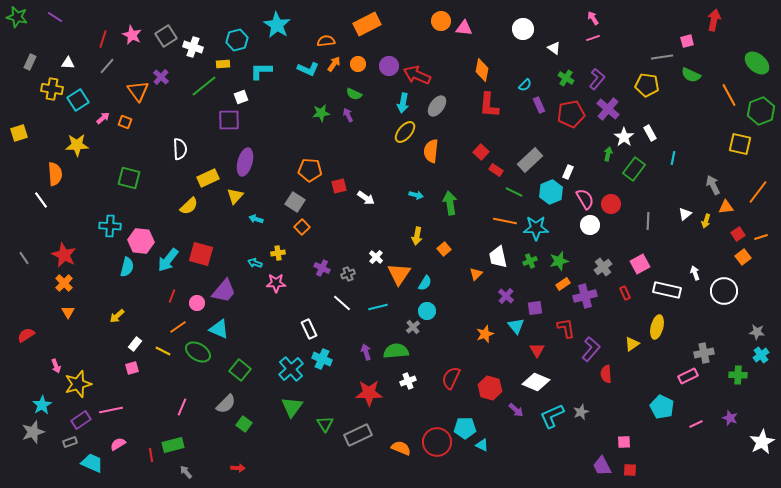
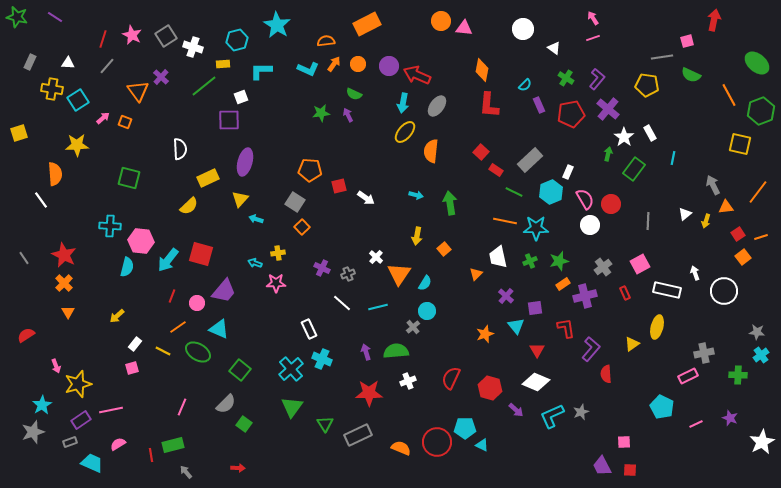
yellow triangle at (235, 196): moved 5 px right, 3 px down
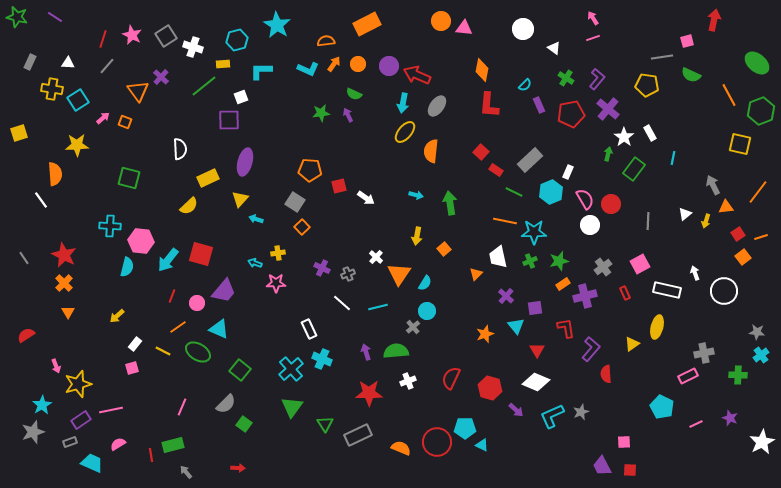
cyan star at (536, 228): moved 2 px left, 4 px down
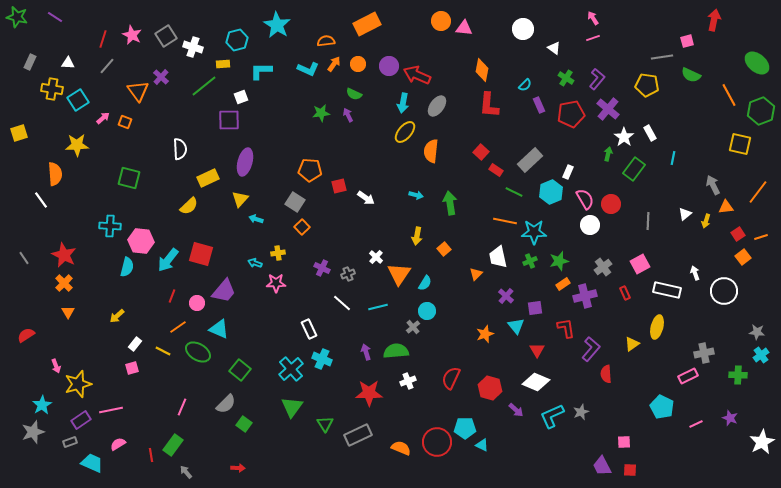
green rectangle at (173, 445): rotated 40 degrees counterclockwise
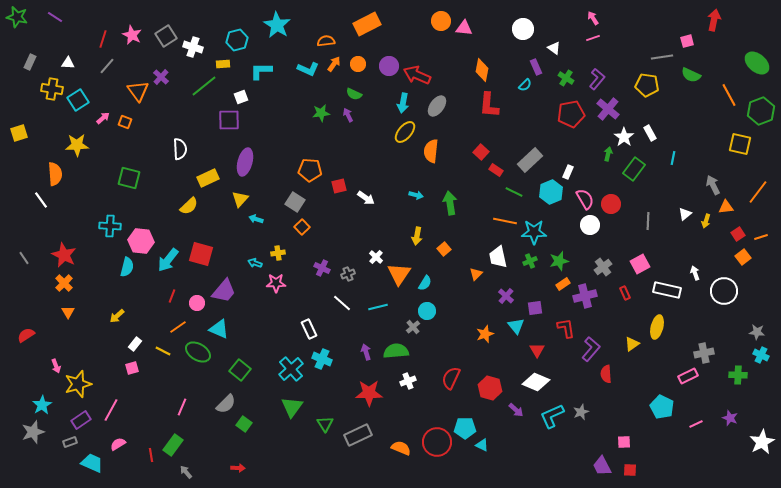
purple rectangle at (539, 105): moved 3 px left, 38 px up
cyan cross at (761, 355): rotated 28 degrees counterclockwise
pink line at (111, 410): rotated 50 degrees counterclockwise
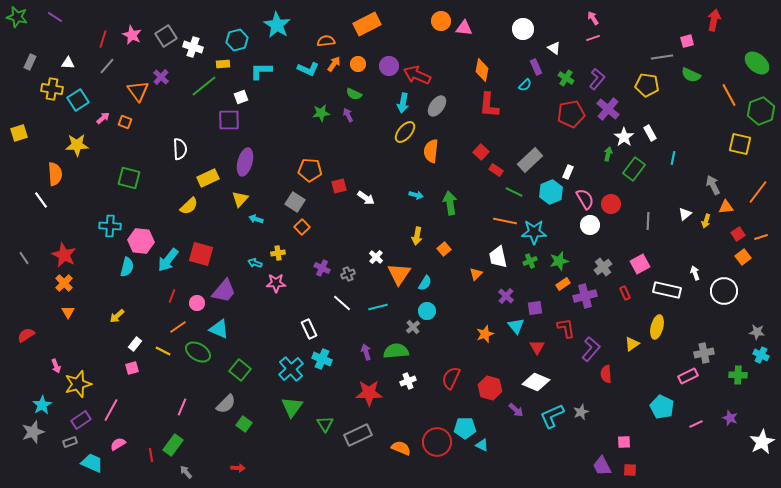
red triangle at (537, 350): moved 3 px up
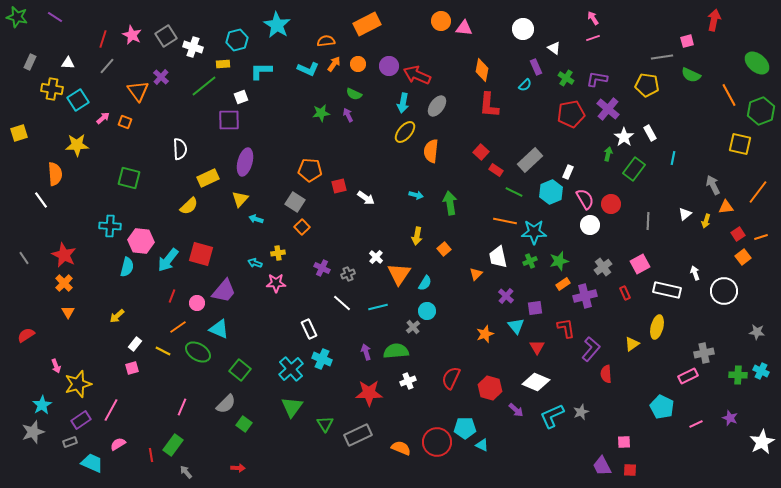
purple L-shape at (597, 79): rotated 120 degrees counterclockwise
cyan cross at (761, 355): moved 16 px down
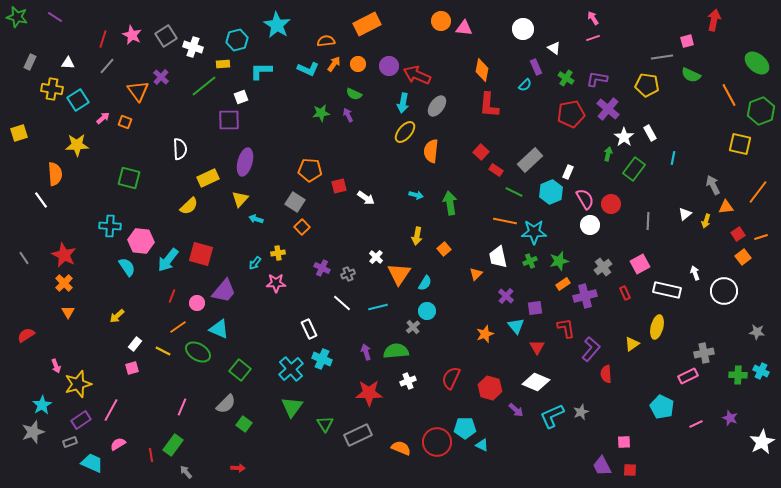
cyan arrow at (255, 263): rotated 72 degrees counterclockwise
cyan semicircle at (127, 267): rotated 48 degrees counterclockwise
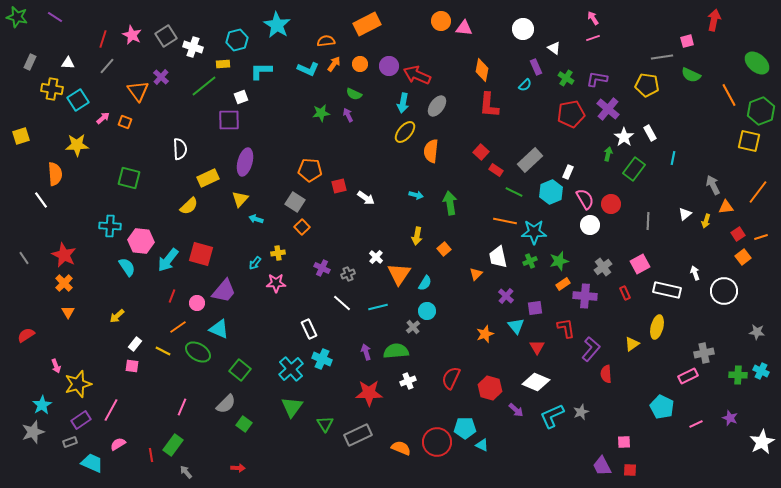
orange circle at (358, 64): moved 2 px right
yellow square at (19, 133): moved 2 px right, 3 px down
yellow square at (740, 144): moved 9 px right, 3 px up
purple cross at (585, 296): rotated 20 degrees clockwise
pink square at (132, 368): moved 2 px up; rotated 24 degrees clockwise
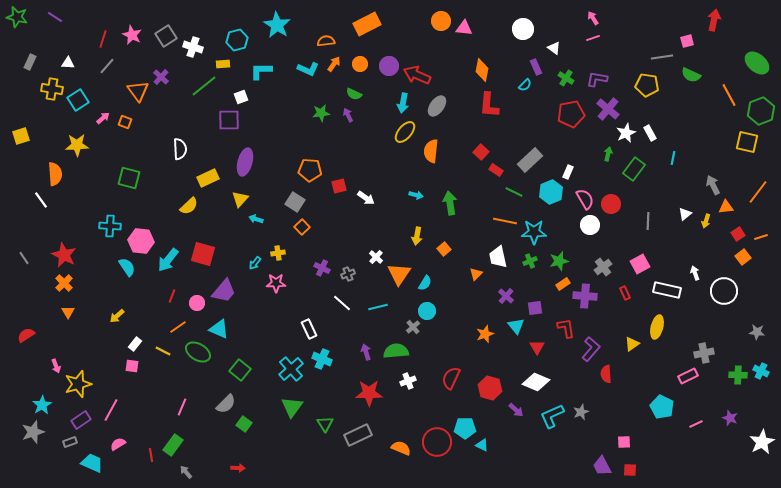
white star at (624, 137): moved 2 px right, 4 px up; rotated 12 degrees clockwise
yellow square at (749, 141): moved 2 px left, 1 px down
red square at (201, 254): moved 2 px right
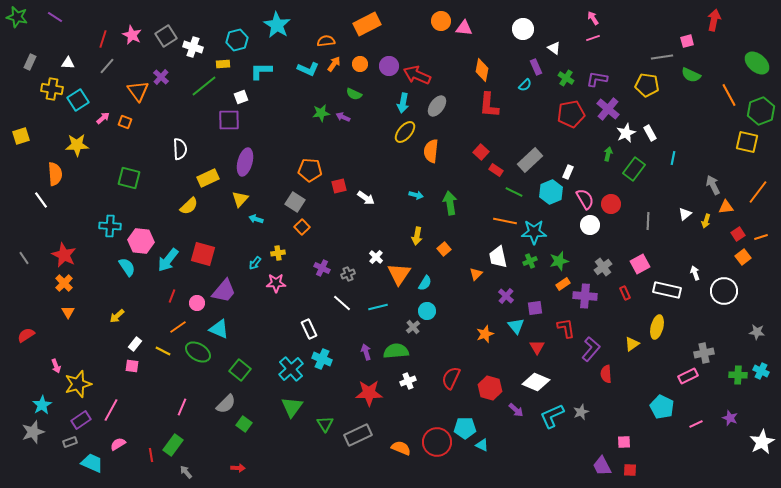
purple arrow at (348, 115): moved 5 px left, 2 px down; rotated 40 degrees counterclockwise
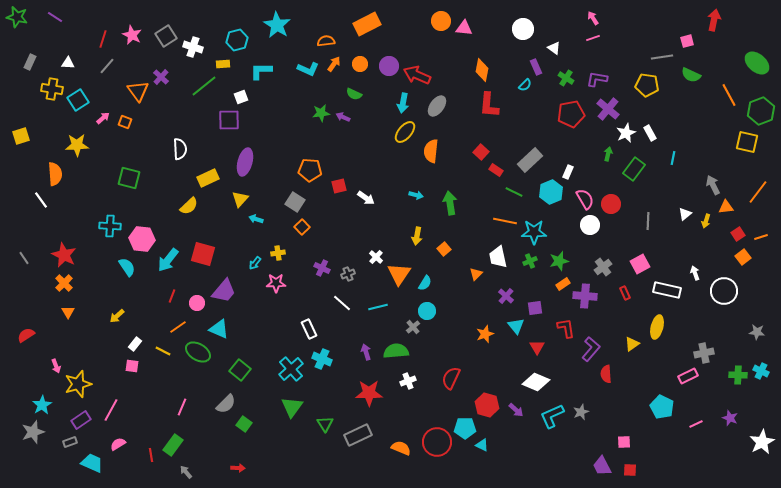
pink hexagon at (141, 241): moved 1 px right, 2 px up
red hexagon at (490, 388): moved 3 px left, 17 px down
